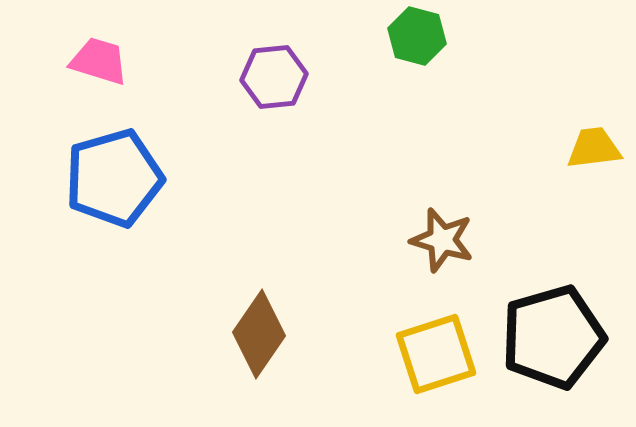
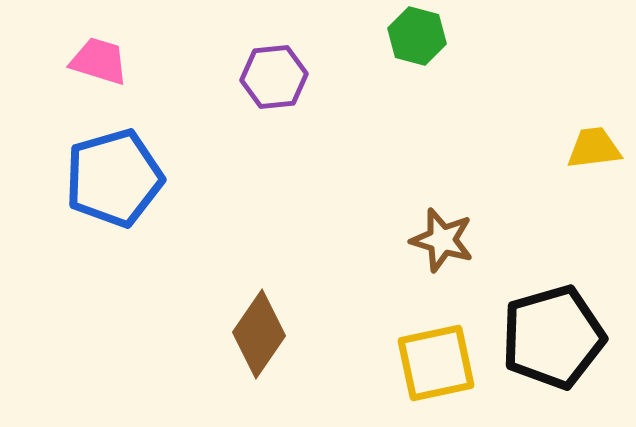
yellow square: moved 9 px down; rotated 6 degrees clockwise
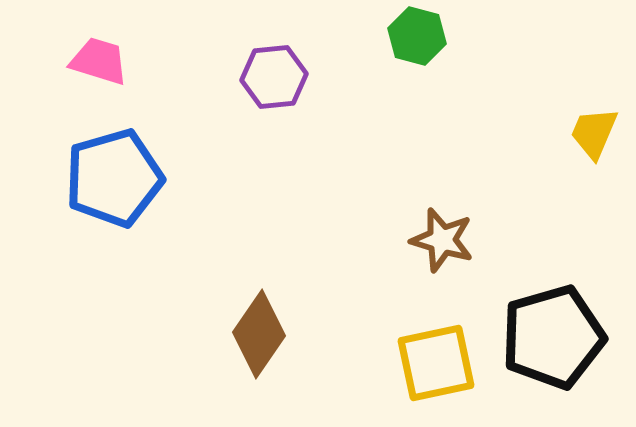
yellow trapezoid: moved 15 px up; rotated 60 degrees counterclockwise
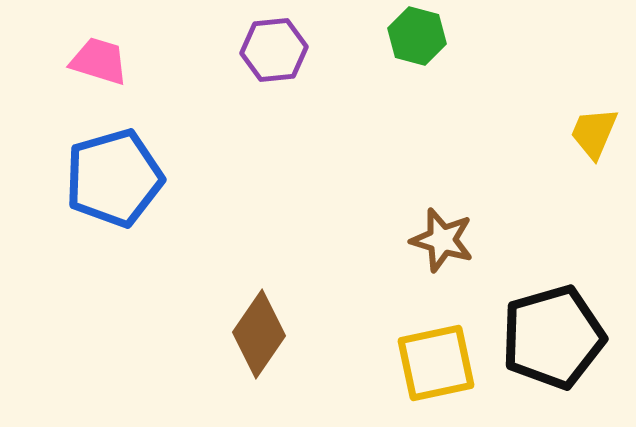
purple hexagon: moved 27 px up
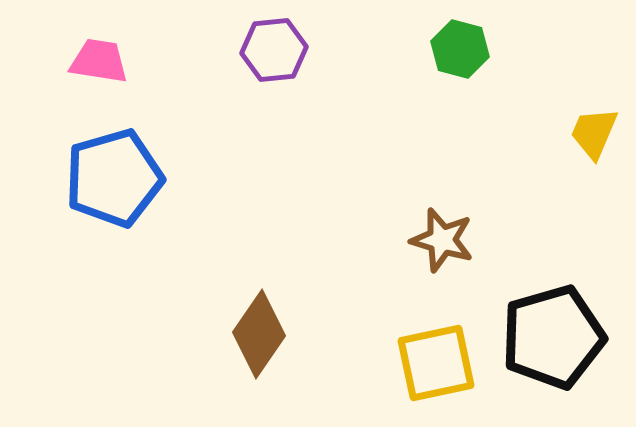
green hexagon: moved 43 px right, 13 px down
pink trapezoid: rotated 8 degrees counterclockwise
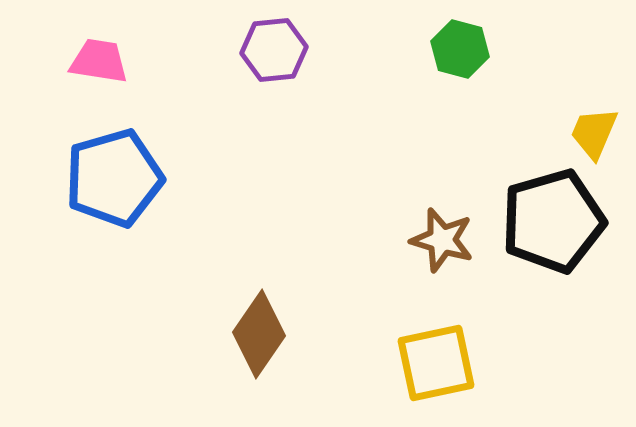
black pentagon: moved 116 px up
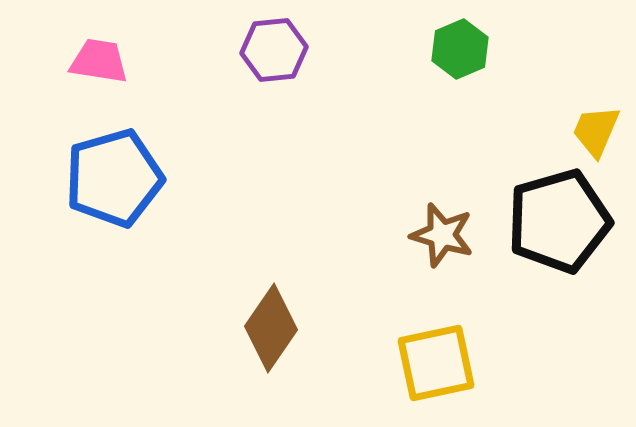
green hexagon: rotated 22 degrees clockwise
yellow trapezoid: moved 2 px right, 2 px up
black pentagon: moved 6 px right
brown star: moved 5 px up
brown diamond: moved 12 px right, 6 px up
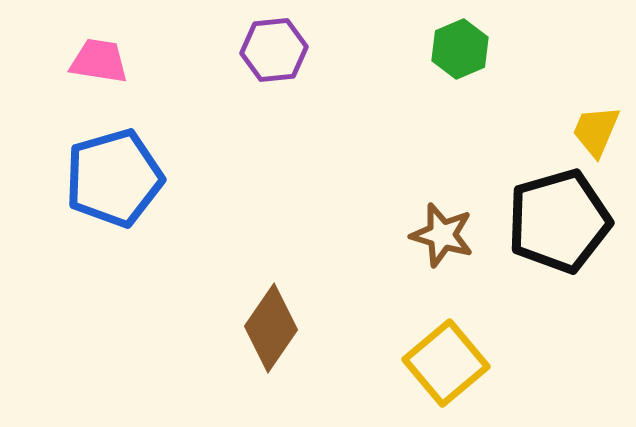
yellow square: moved 10 px right; rotated 28 degrees counterclockwise
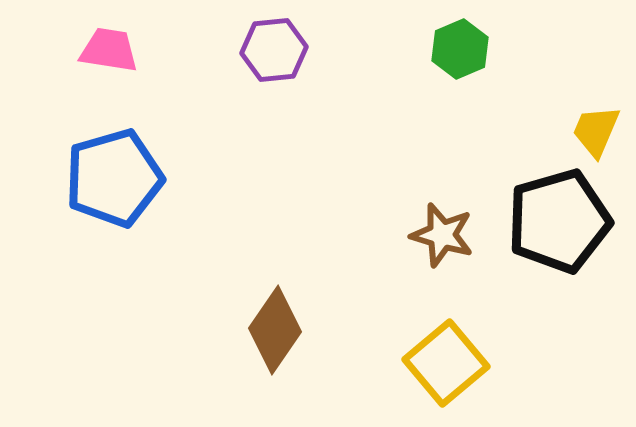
pink trapezoid: moved 10 px right, 11 px up
brown diamond: moved 4 px right, 2 px down
